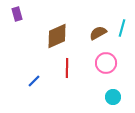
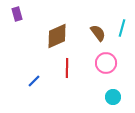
brown semicircle: rotated 84 degrees clockwise
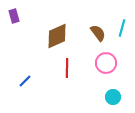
purple rectangle: moved 3 px left, 2 px down
blue line: moved 9 px left
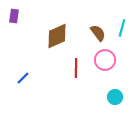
purple rectangle: rotated 24 degrees clockwise
pink circle: moved 1 px left, 3 px up
red line: moved 9 px right
blue line: moved 2 px left, 3 px up
cyan circle: moved 2 px right
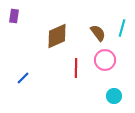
cyan circle: moved 1 px left, 1 px up
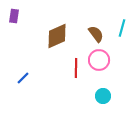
brown semicircle: moved 2 px left, 1 px down
pink circle: moved 6 px left
cyan circle: moved 11 px left
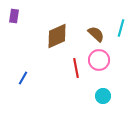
cyan line: moved 1 px left
brown semicircle: rotated 12 degrees counterclockwise
red line: rotated 12 degrees counterclockwise
blue line: rotated 16 degrees counterclockwise
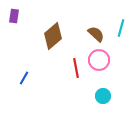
brown diamond: moved 4 px left; rotated 16 degrees counterclockwise
blue line: moved 1 px right
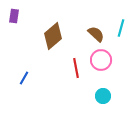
pink circle: moved 2 px right
